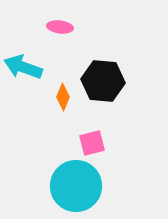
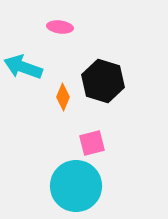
black hexagon: rotated 12 degrees clockwise
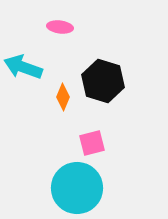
cyan circle: moved 1 px right, 2 px down
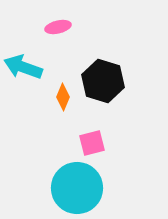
pink ellipse: moved 2 px left; rotated 20 degrees counterclockwise
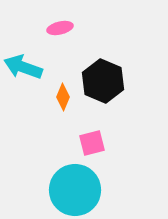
pink ellipse: moved 2 px right, 1 px down
black hexagon: rotated 6 degrees clockwise
cyan circle: moved 2 px left, 2 px down
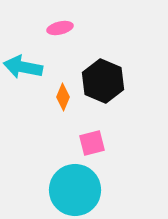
cyan arrow: rotated 9 degrees counterclockwise
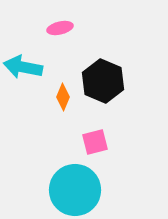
pink square: moved 3 px right, 1 px up
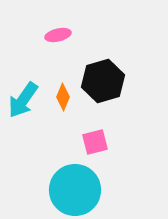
pink ellipse: moved 2 px left, 7 px down
cyan arrow: moved 33 px down; rotated 66 degrees counterclockwise
black hexagon: rotated 21 degrees clockwise
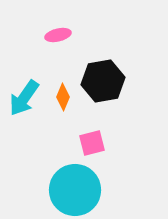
black hexagon: rotated 6 degrees clockwise
cyan arrow: moved 1 px right, 2 px up
pink square: moved 3 px left, 1 px down
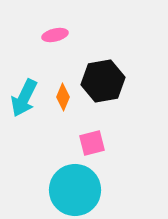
pink ellipse: moved 3 px left
cyan arrow: rotated 9 degrees counterclockwise
